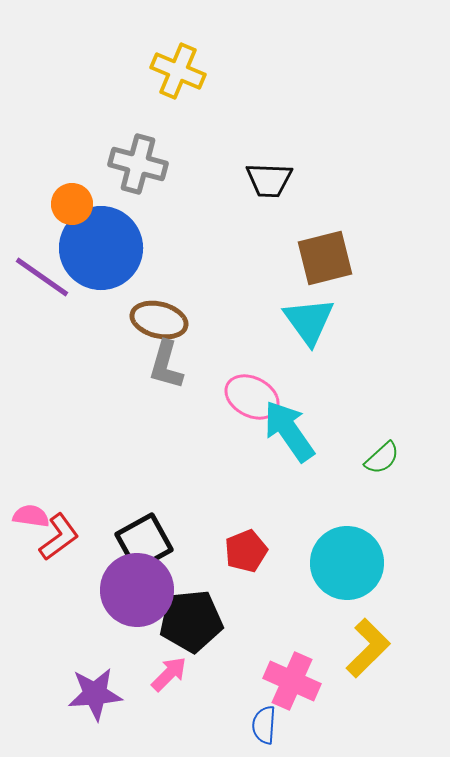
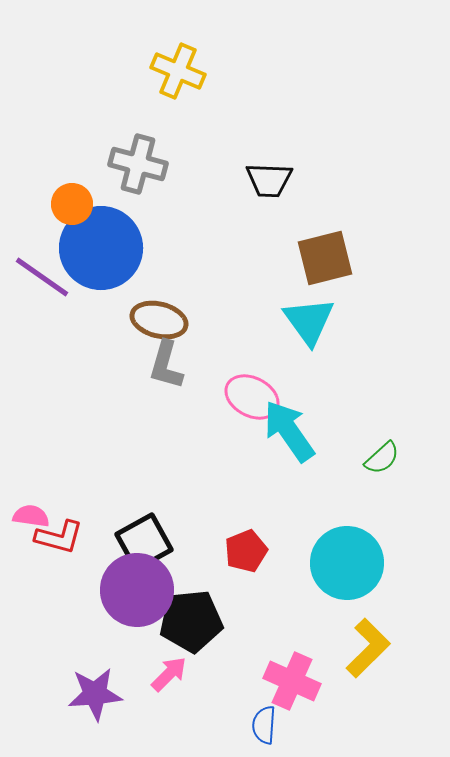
red L-shape: rotated 51 degrees clockwise
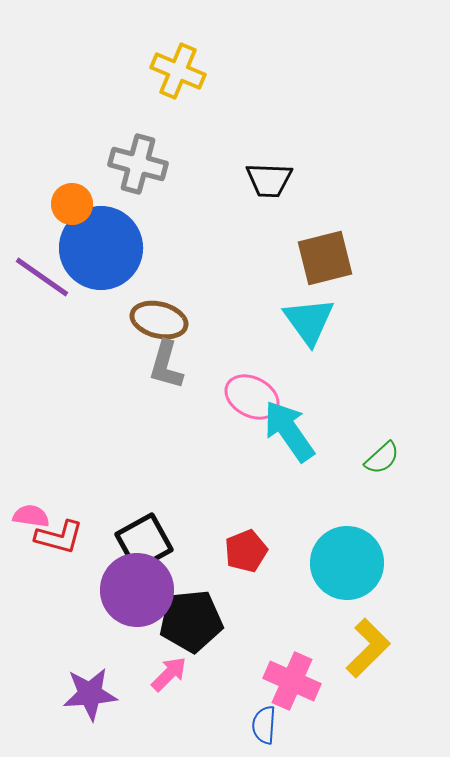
purple star: moved 5 px left
